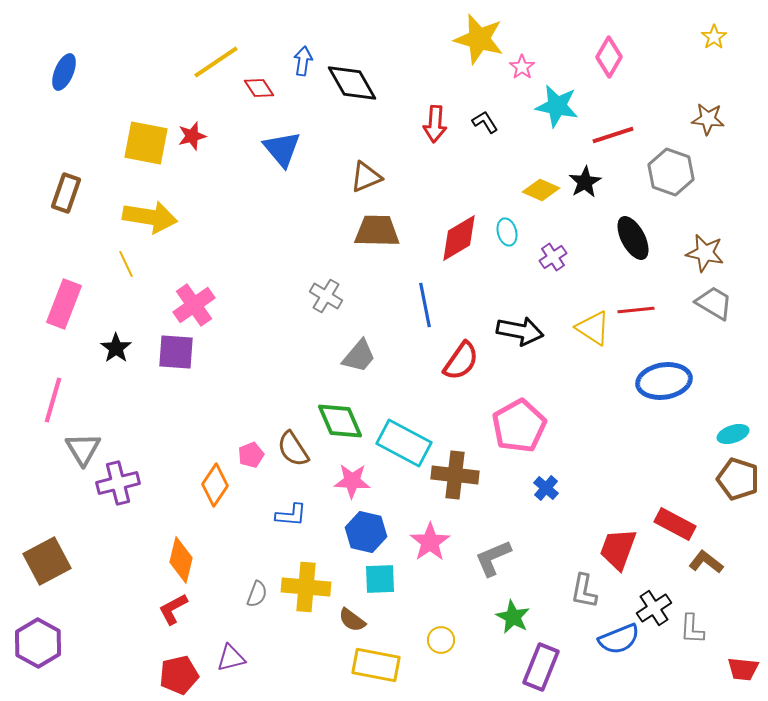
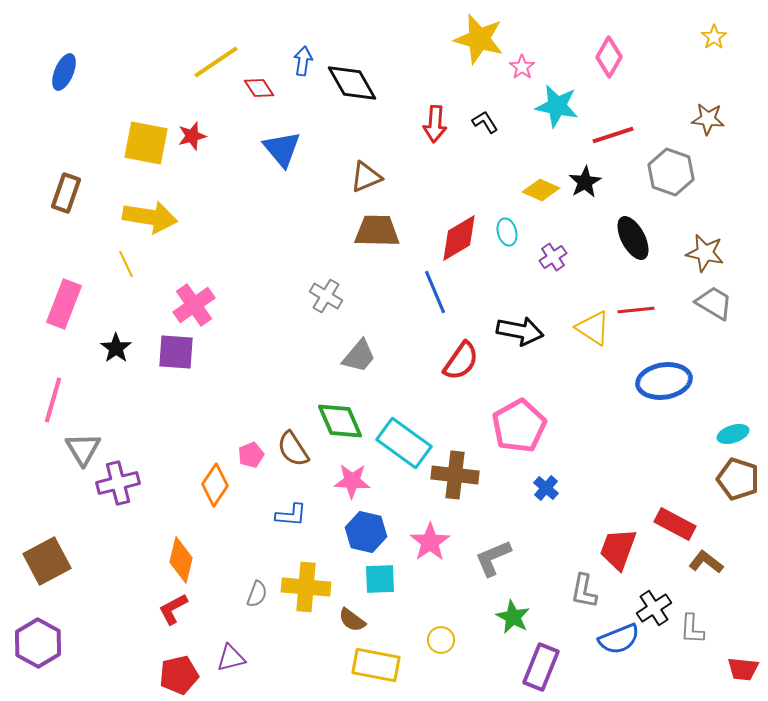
blue line at (425, 305): moved 10 px right, 13 px up; rotated 12 degrees counterclockwise
cyan rectangle at (404, 443): rotated 8 degrees clockwise
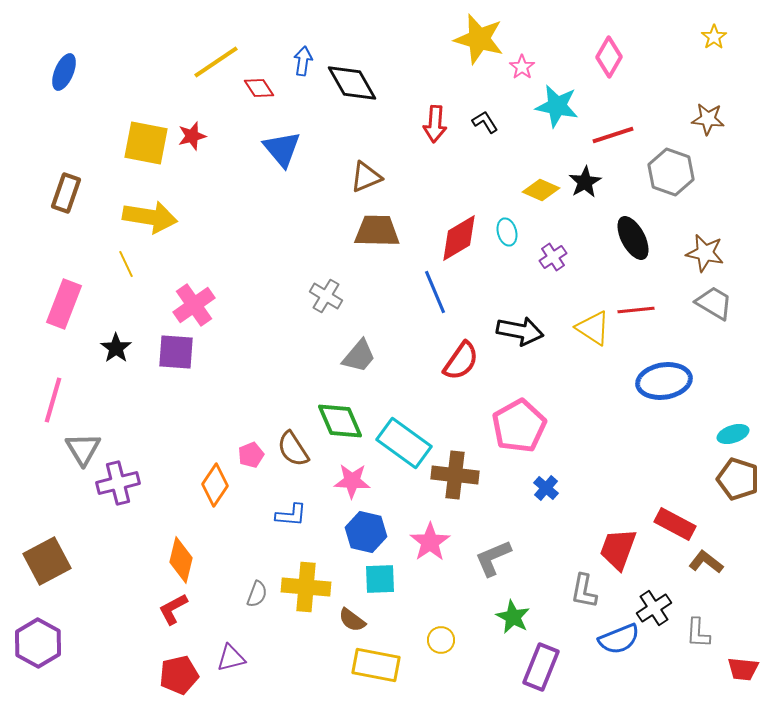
gray L-shape at (692, 629): moved 6 px right, 4 px down
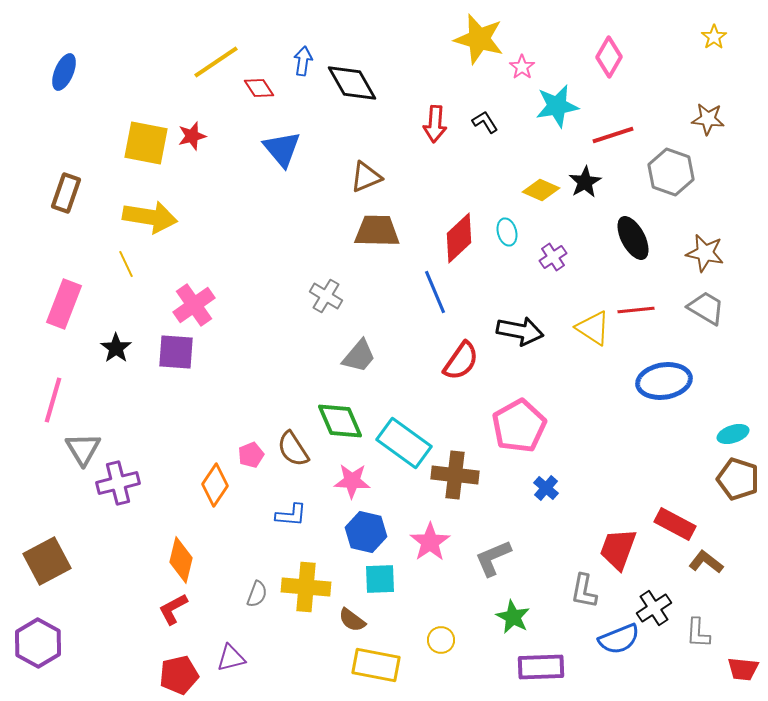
cyan star at (557, 106): rotated 21 degrees counterclockwise
red diamond at (459, 238): rotated 12 degrees counterclockwise
gray trapezoid at (714, 303): moved 8 px left, 5 px down
purple rectangle at (541, 667): rotated 66 degrees clockwise
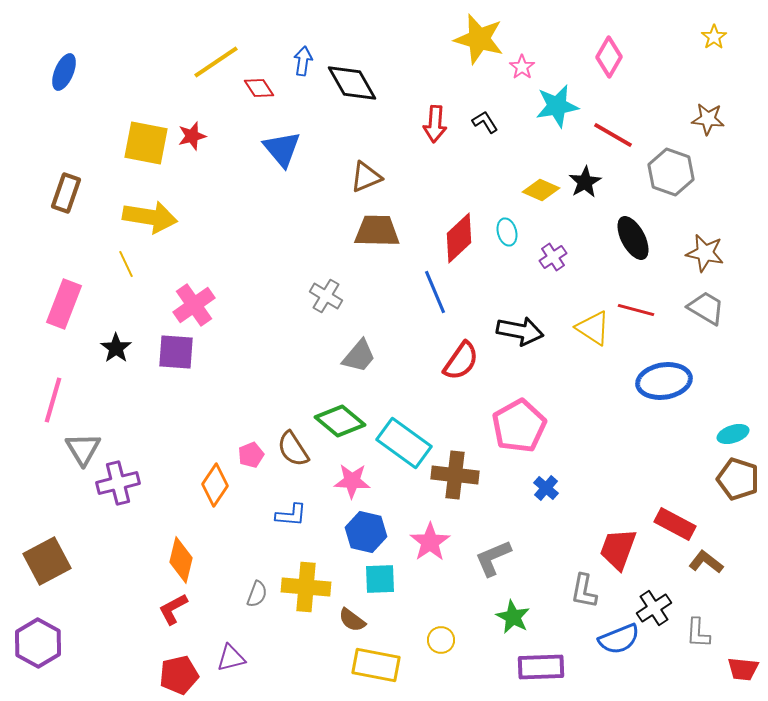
red line at (613, 135): rotated 48 degrees clockwise
red line at (636, 310): rotated 21 degrees clockwise
green diamond at (340, 421): rotated 27 degrees counterclockwise
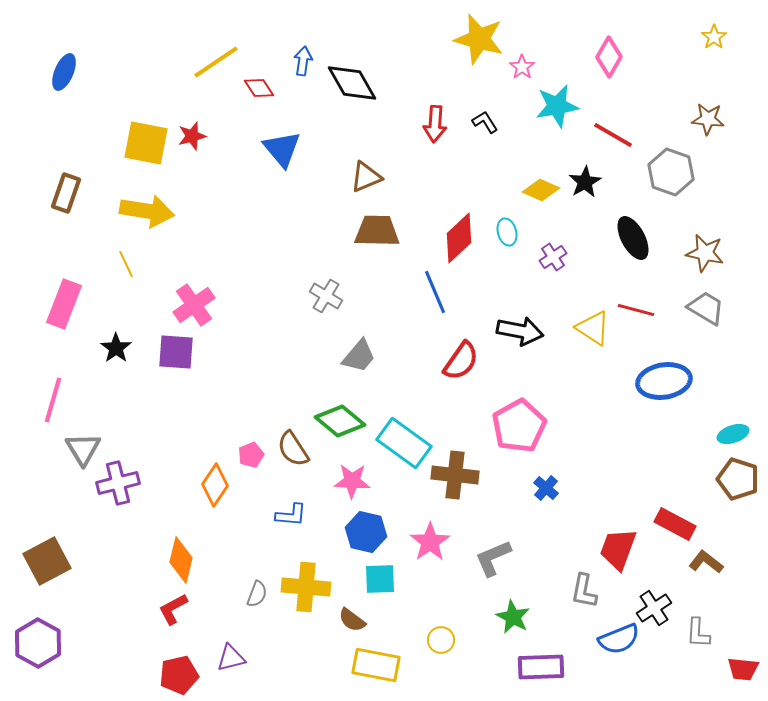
yellow arrow at (150, 217): moved 3 px left, 6 px up
